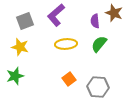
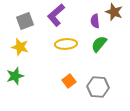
brown star: moved 1 px up
orange square: moved 2 px down
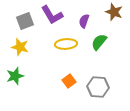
purple L-shape: moved 4 px left; rotated 80 degrees counterclockwise
purple semicircle: moved 11 px left; rotated 24 degrees clockwise
green semicircle: moved 2 px up
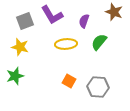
orange square: rotated 24 degrees counterclockwise
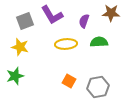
brown star: moved 3 px left, 1 px down; rotated 18 degrees counterclockwise
green semicircle: rotated 48 degrees clockwise
gray hexagon: rotated 15 degrees counterclockwise
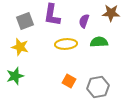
purple L-shape: rotated 40 degrees clockwise
